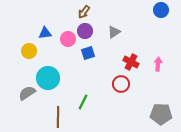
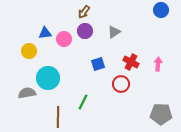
pink circle: moved 4 px left
blue square: moved 10 px right, 11 px down
gray semicircle: rotated 24 degrees clockwise
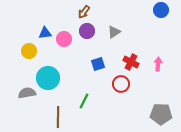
purple circle: moved 2 px right
green line: moved 1 px right, 1 px up
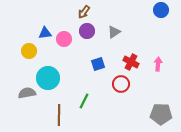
brown line: moved 1 px right, 2 px up
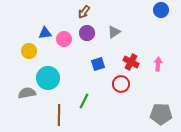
purple circle: moved 2 px down
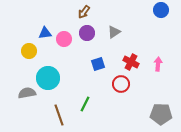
green line: moved 1 px right, 3 px down
brown line: rotated 20 degrees counterclockwise
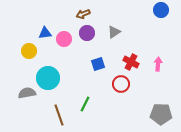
brown arrow: moved 1 px left, 2 px down; rotated 32 degrees clockwise
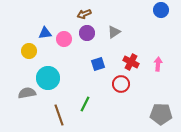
brown arrow: moved 1 px right
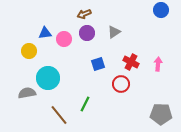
brown line: rotated 20 degrees counterclockwise
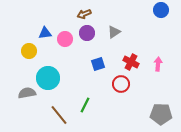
pink circle: moved 1 px right
green line: moved 1 px down
